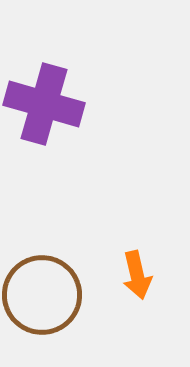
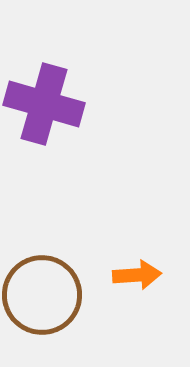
orange arrow: rotated 81 degrees counterclockwise
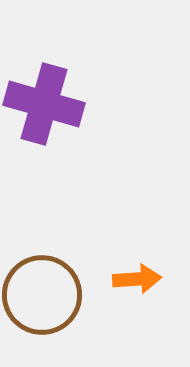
orange arrow: moved 4 px down
